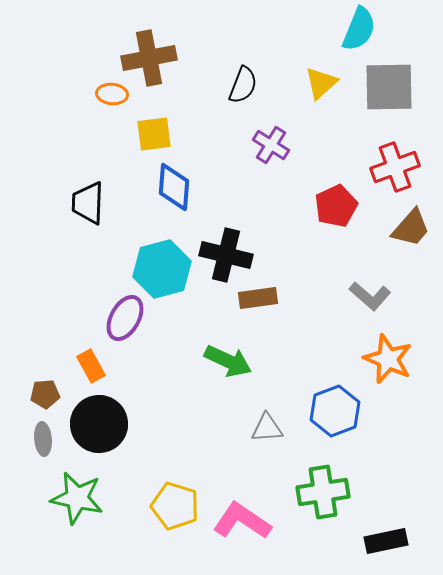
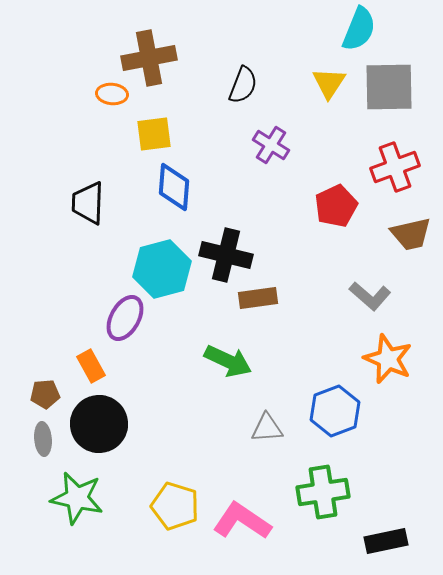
yellow triangle: moved 8 px right; rotated 15 degrees counterclockwise
brown trapezoid: moved 6 px down; rotated 36 degrees clockwise
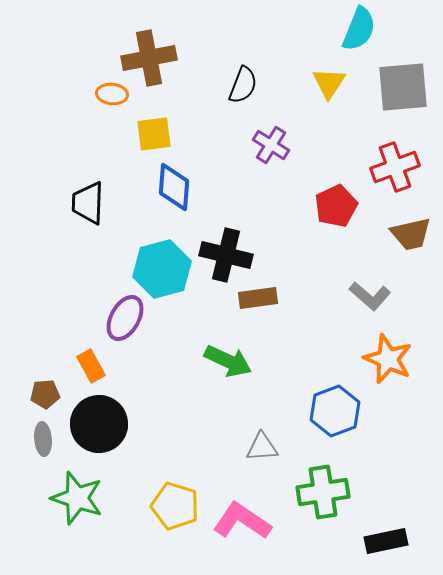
gray square: moved 14 px right; rotated 4 degrees counterclockwise
gray triangle: moved 5 px left, 19 px down
green star: rotated 6 degrees clockwise
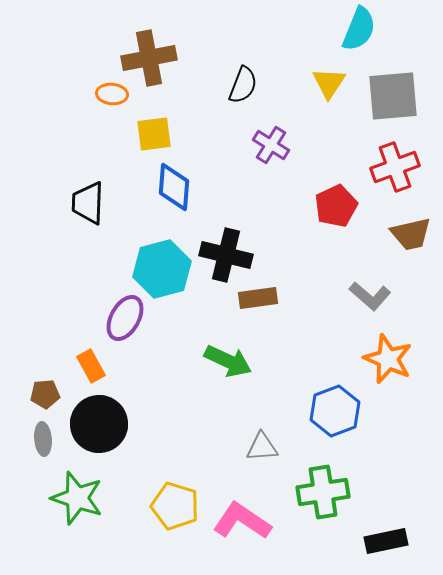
gray square: moved 10 px left, 9 px down
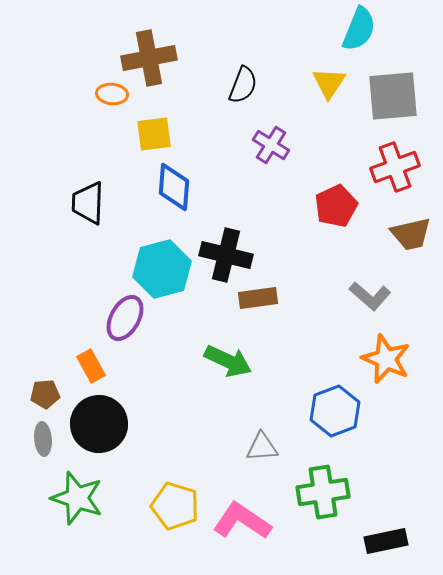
orange star: moved 2 px left
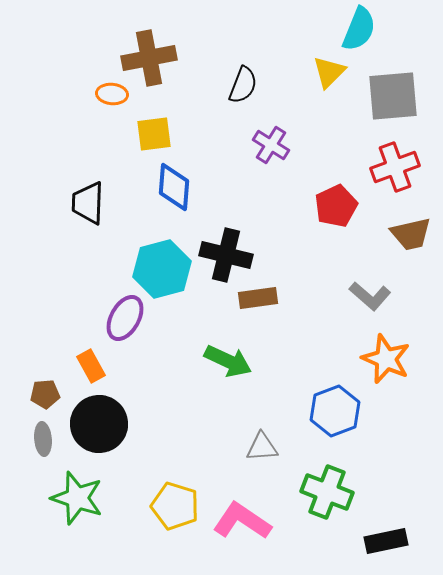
yellow triangle: moved 11 px up; rotated 12 degrees clockwise
green cross: moved 4 px right; rotated 30 degrees clockwise
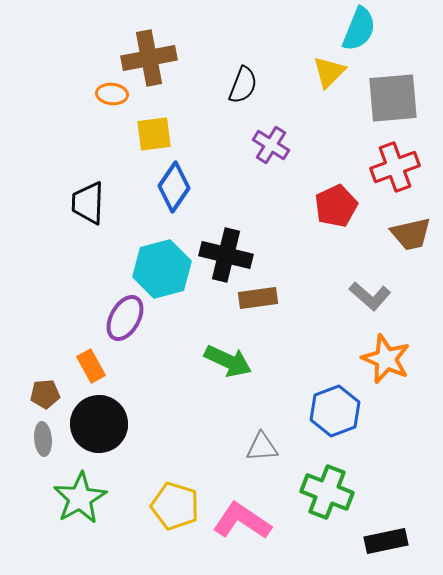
gray square: moved 2 px down
blue diamond: rotated 30 degrees clockwise
green star: moved 3 px right; rotated 24 degrees clockwise
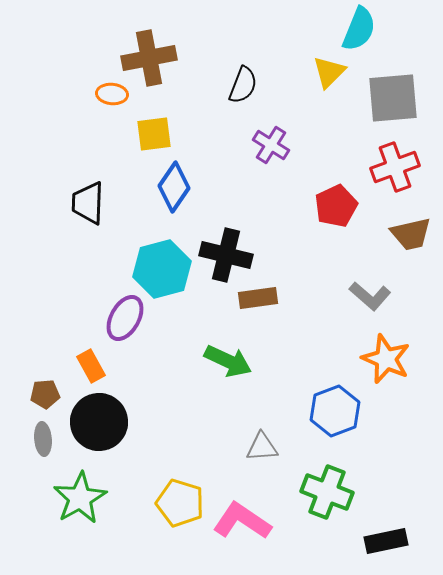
black circle: moved 2 px up
yellow pentagon: moved 5 px right, 3 px up
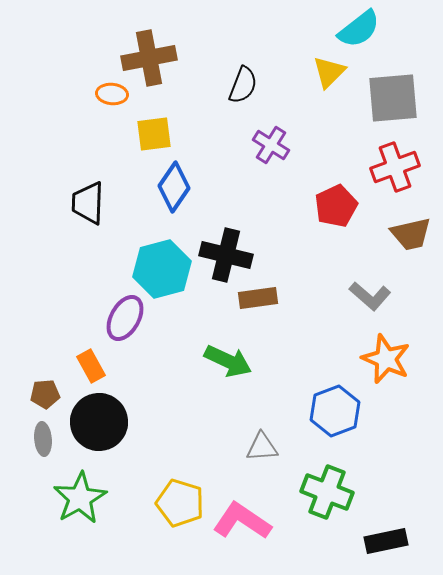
cyan semicircle: rotated 30 degrees clockwise
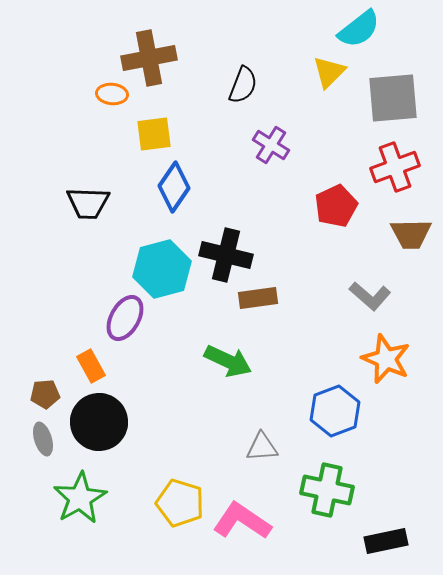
black trapezoid: rotated 90 degrees counterclockwise
brown trapezoid: rotated 12 degrees clockwise
gray ellipse: rotated 12 degrees counterclockwise
green cross: moved 2 px up; rotated 9 degrees counterclockwise
